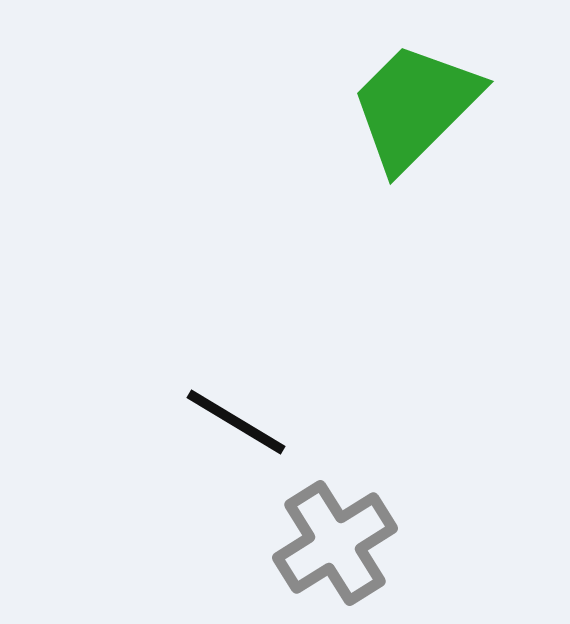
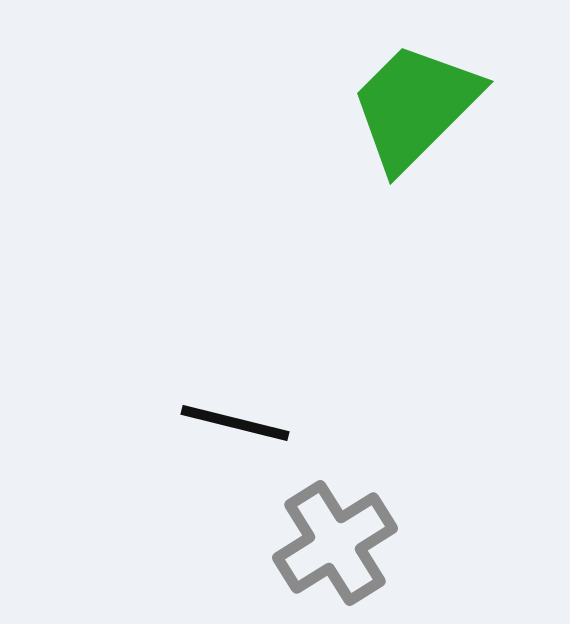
black line: moved 1 px left, 1 px down; rotated 17 degrees counterclockwise
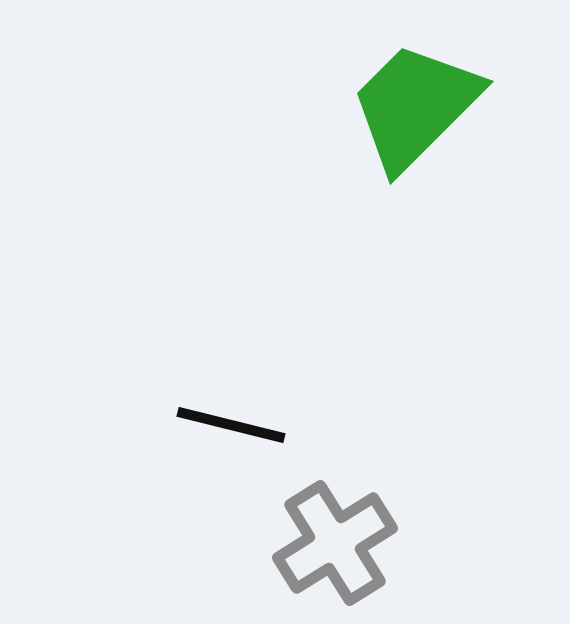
black line: moved 4 px left, 2 px down
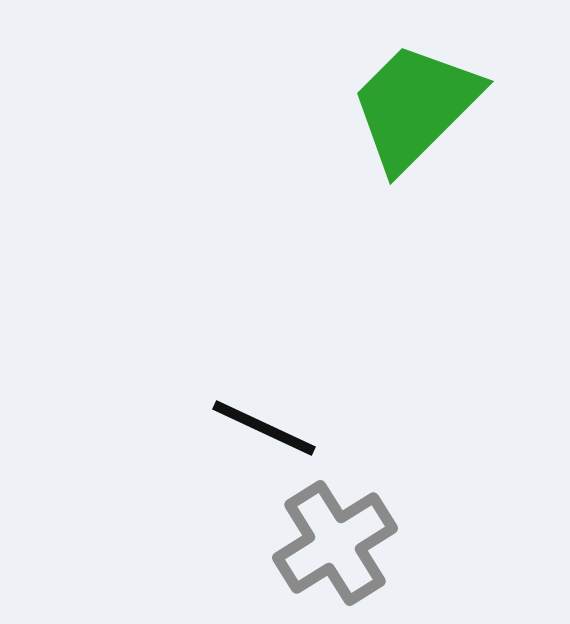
black line: moved 33 px right, 3 px down; rotated 11 degrees clockwise
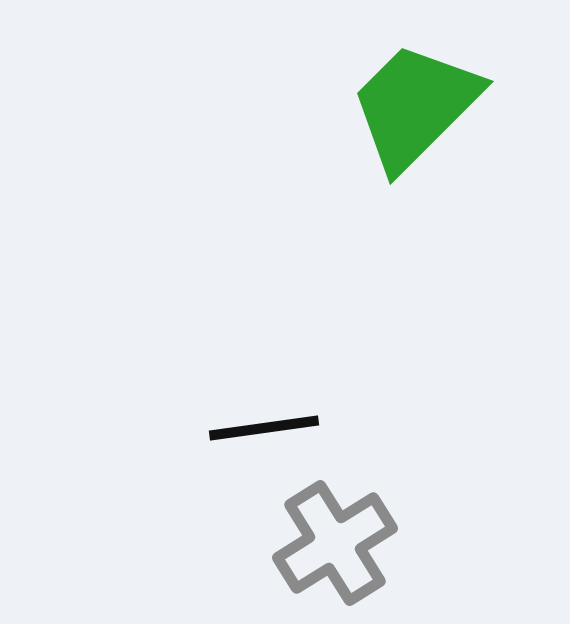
black line: rotated 33 degrees counterclockwise
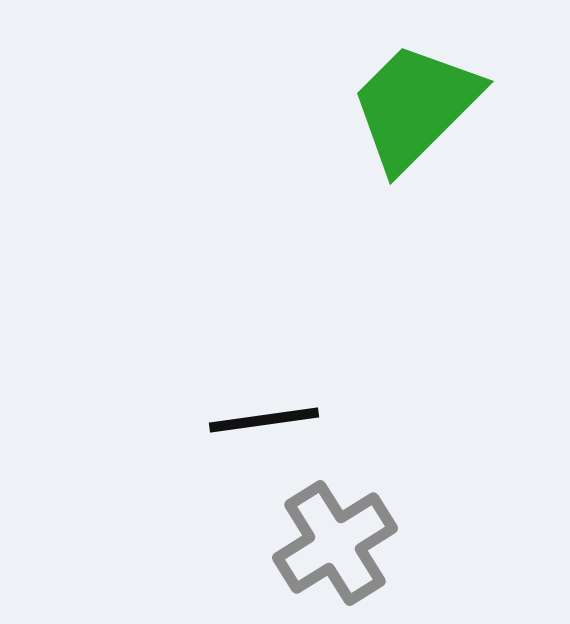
black line: moved 8 px up
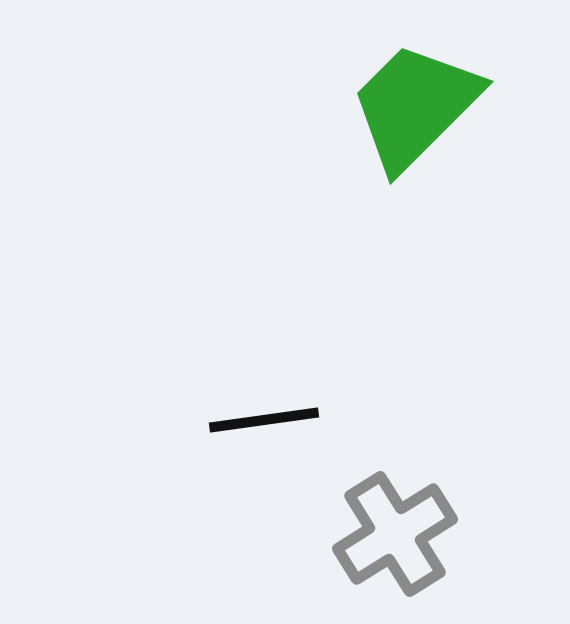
gray cross: moved 60 px right, 9 px up
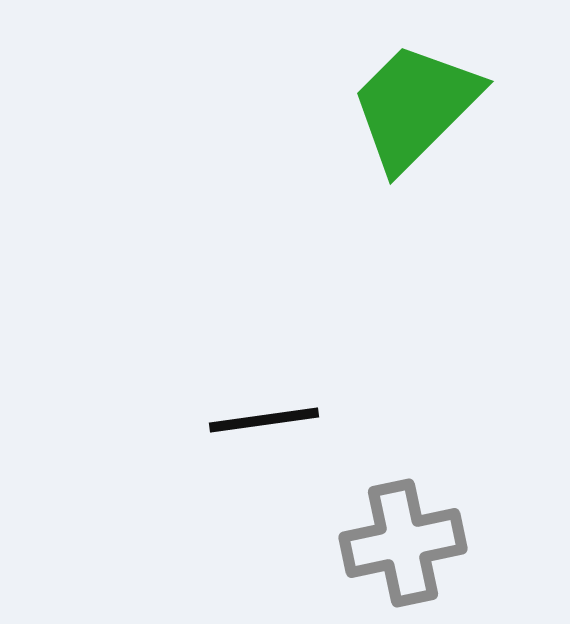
gray cross: moved 8 px right, 9 px down; rotated 20 degrees clockwise
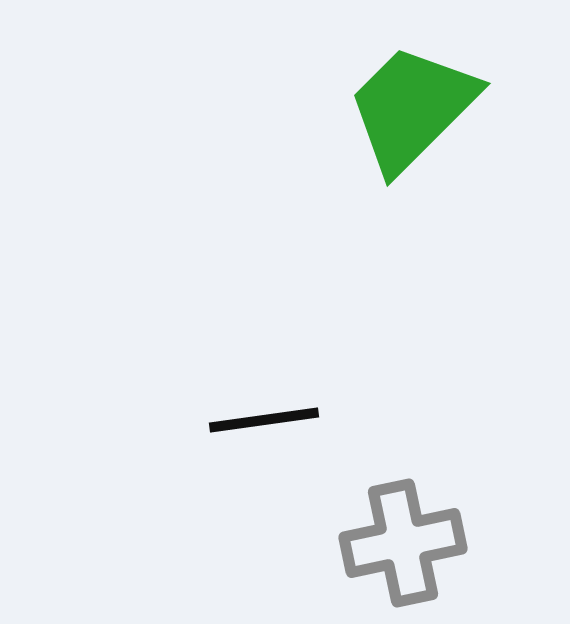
green trapezoid: moved 3 px left, 2 px down
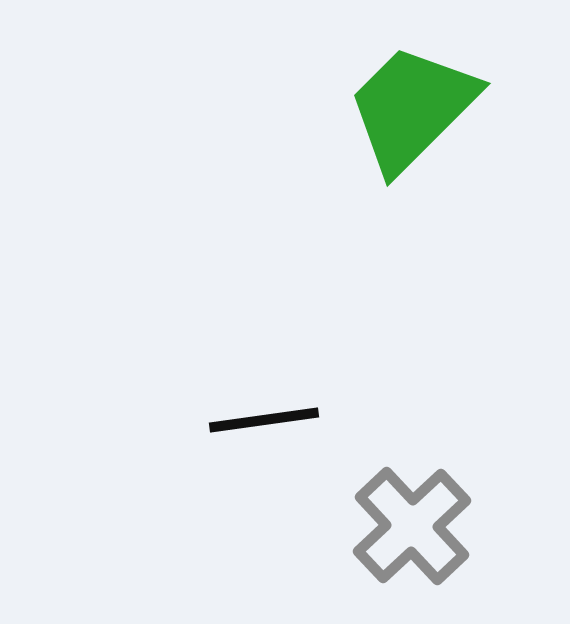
gray cross: moved 9 px right, 17 px up; rotated 31 degrees counterclockwise
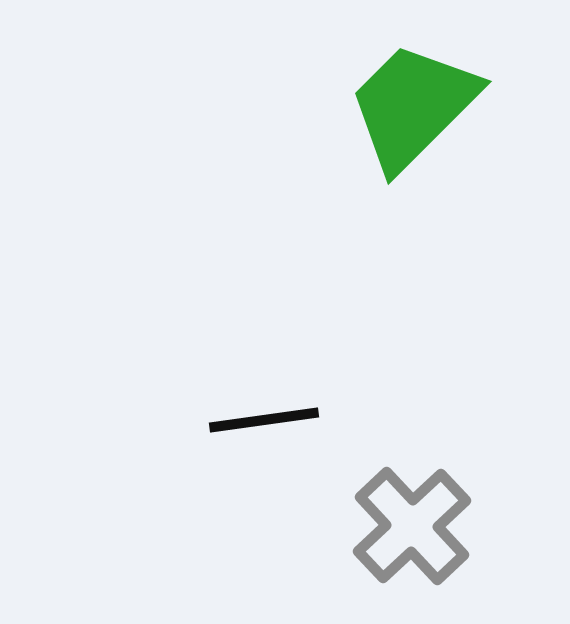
green trapezoid: moved 1 px right, 2 px up
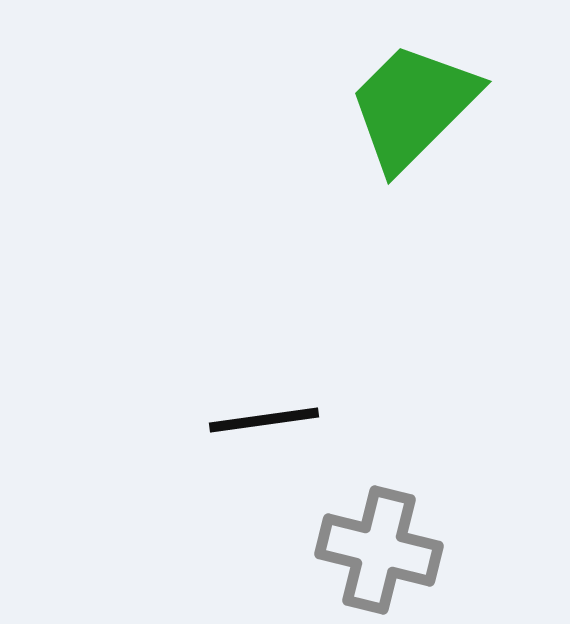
gray cross: moved 33 px left, 24 px down; rotated 33 degrees counterclockwise
